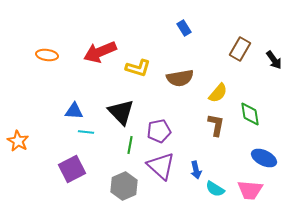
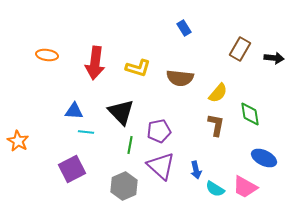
red arrow: moved 5 px left, 11 px down; rotated 60 degrees counterclockwise
black arrow: moved 2 px up; rotated 48 degrees counterclockwise
brown semicircle: rotated 16 degrees clockwise
pink trapezoid: moved 5 px left, 3 px up; rotated 24 degrees clockwise
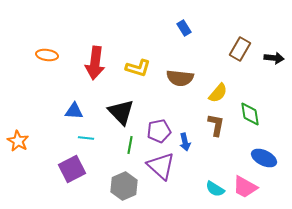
cyan line: moved 6 px down
blue arrow: moved 11 px left, 28 px up
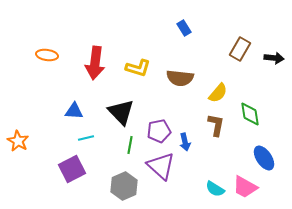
cyan line: rotated 21 degrees counterclockwise
blue ellipse: rotated 30 degrees clockwise
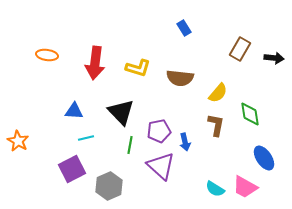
gray hexagon: moved 15 px left
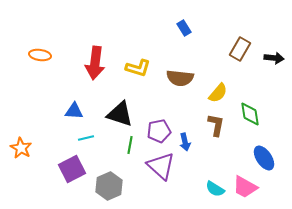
orange ellipse: moved 7 px left
black triangle: moved 1 px left, 2 px down; rotated 28 degrees counterclockwise
orange star: moved 3 px right, 7 px down
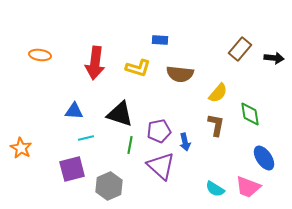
blue rectangle: moved 24 px left, 12 px down; rotated 56 degrees counterclockwise
brown rectangle: rotated 10 degrees clockwise
brown semicircle: moved 4 px up
purple square: rotated 12 degrees clockwise
pink trapezoid: moved 3 px right; rotated 8 degrees counterclockwise
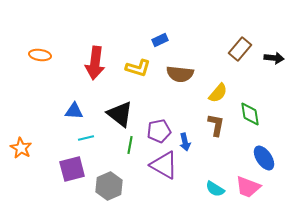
blue rectangle: rotated 28 degrees counterclockwise
black triangle: rotated 20 degrees clockwise
purple triangle: moved 3 px right, 1 px up; rotated 12 degrees counterclockwise
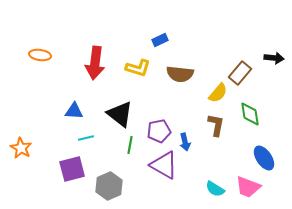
brown rectangle: moved 24 px down
